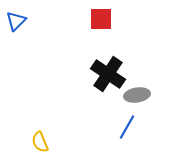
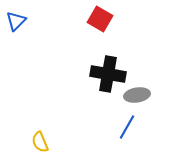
red square: moved 1 px left; rotated 30 degrees clockwise
black cross: rotated 24 degrees counterclockwise
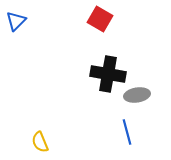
blue line: moved 5 px down; rotated 45 degrees counterclockwise
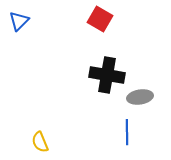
blue triangle: moved 3 px right
black cross: moved 1 px left, 1 px down
gray ellipse: moved 3 px right, 2 px down
blue line: rotated 15 degrees clockwise
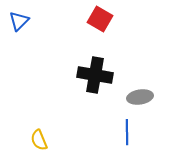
black cross: moved 12 px left
yellow semicircle: moved 1 px left, 2 px up
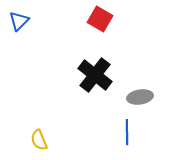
black cross: rotated 28 degrees clockwise
